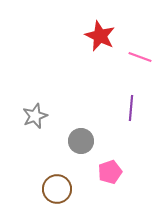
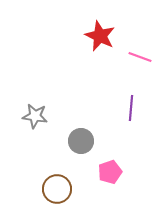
gray star: rotated 30 degrees clockwise
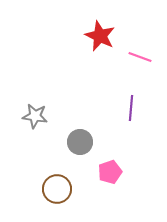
gray circle: moved 1 px left, 1 px down
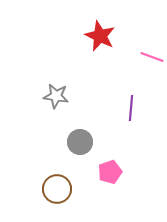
pink line: moved 12 px right
gray star: moved 21 px right, 20 px up
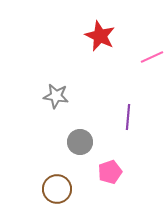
pink line: rotated 45 degrees counterclockwise
purple line: moved 3 px left, 9 px down
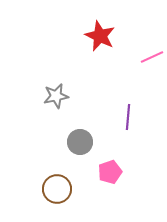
gray star: rotated 20 degrees counterclockwise
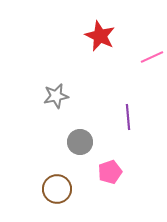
purple line: rotated 10 degrees counterclockwise
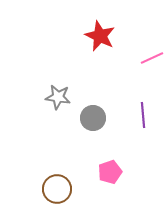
pink line: moved 1 px down
gray star: moved 2 px right, 1 px down; rotated 20 degrees clockwise
purple line: moved 15 px right, 2 px up
gray circle: moved 13 px right, 24 px up
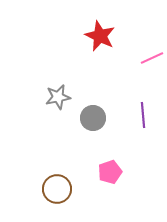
gray star: rotated 20 degrees counterclockwise
